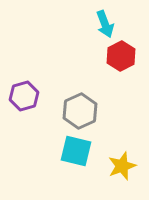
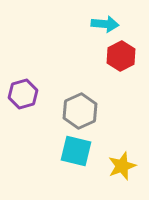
cyan arrow: rotated 64 degrees counterclockwise
purple hexagon: moved 1 px left, 2 px up
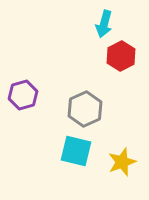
cyan arrow: moved 1 px left; rotated 100 degrees clockwise
purple hexagon: moved 1 px down
gray hexagon: moved 5 px right, 2 px up
yellow star: moved 4 px up
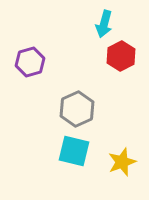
purple hexagon: moved 7 px right, 33 px up
gray hexagon: moved 8 px left
cyan square: moved 2 px left
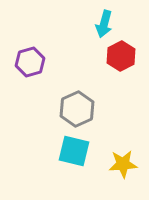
yellow star: moved 1 px right, 2 px down; rotated 16 degrees clockwise
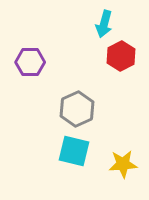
purple hexagon: rotated 16 degrees clockwise
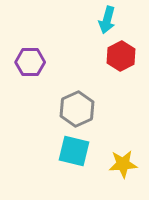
cyan arrow: moved 3 px right, 4 px up
